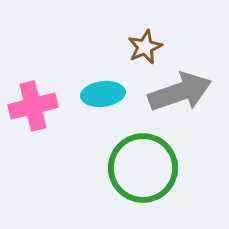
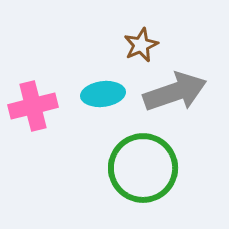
brown star: moved 4 px left, 2 px up
gray arrow: moved 5 px left
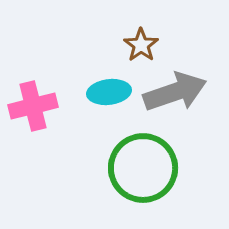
brown star: rotated 12 degrees counterclockwise
cyan ellipse: moved 6 px right, 2 px up
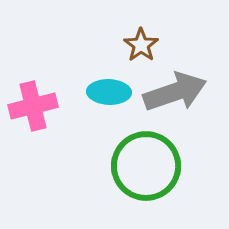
cyan ellipse: rotated 9 degrees clockwise
green circle: moved 3 px right, 2 px up
